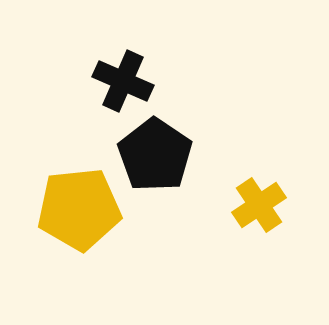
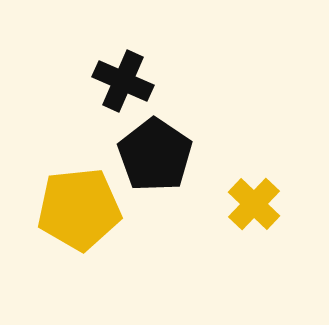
yellow cross: moved 5 px left, 1 px up; rotated 12 degrees counterclockwise
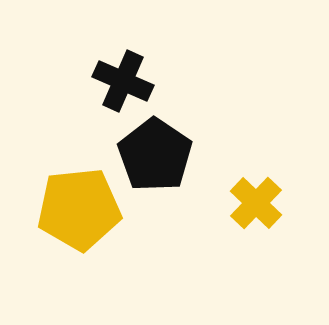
yellow cross: moved 2 px right, 1 px up
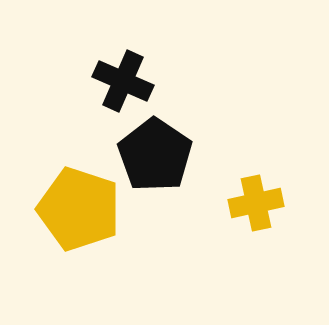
yellow cross: rotated 34 degrees clockwise
yellow pentagon: rotated 24 degrees clockwise
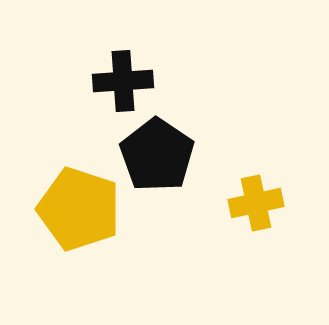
black cross: rotated 28 degrees counterclockwise
black pentagon: moved 2 px right
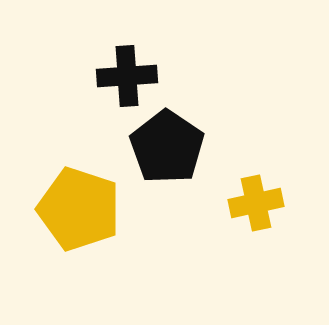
black cross: moved 4 px right, 5 px up
black pentagon: moved 10 px right, 8 px up
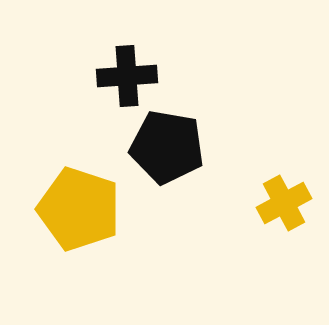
black pentagon: rotated 24 degrees counterclockwise
yellow cross: moved 28 px right; rotated 16 degrees counterclockwise
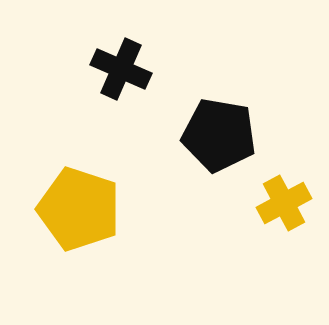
black cross: moved 6 px left, 7 px up; rotated 28 degrees clockwise
black pentagon: moved 52 px right, 12 px up
